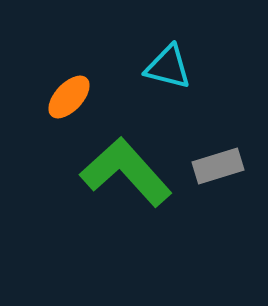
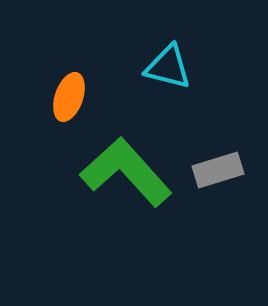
orange ellipse: rotated 24 degrees counterclockwise
gray rectangle: moved 4 px down
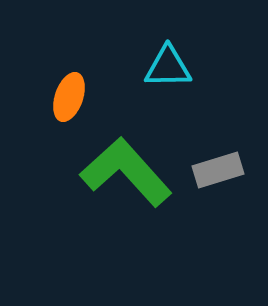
cyan triangle: rotated 15 degrees counterclockwise
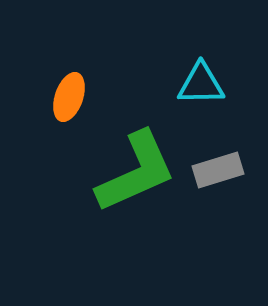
cyan triangle: moved 33 px right, 17 px down
green L-shape: moved 10 px right; rotated 108 degrees clockwise
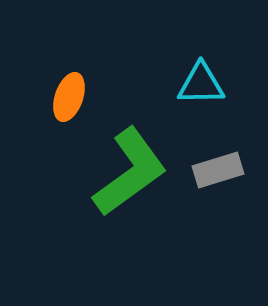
green L-shape: moved 6 px left; rotated 12 degrees counterclockwise
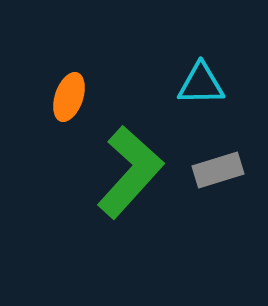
green L-shape: rotated 12 degrees counterclockwise
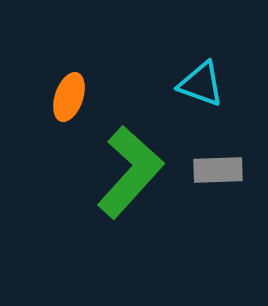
cyan triangle: rotated 21 degrees clockwise
gray rectangle: rotated 15 degrees clockwise
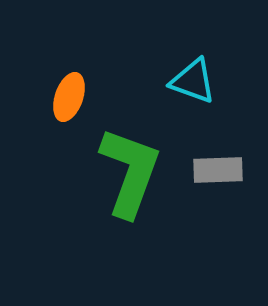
cyan triangle: moved 8 px left, 3 px up
green L-shape: rotated 22 degrees counterclockwise
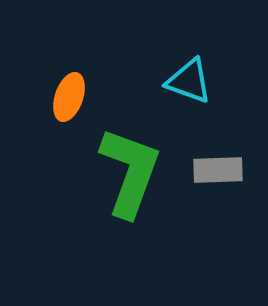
cyan triangle: moved 4 px left
